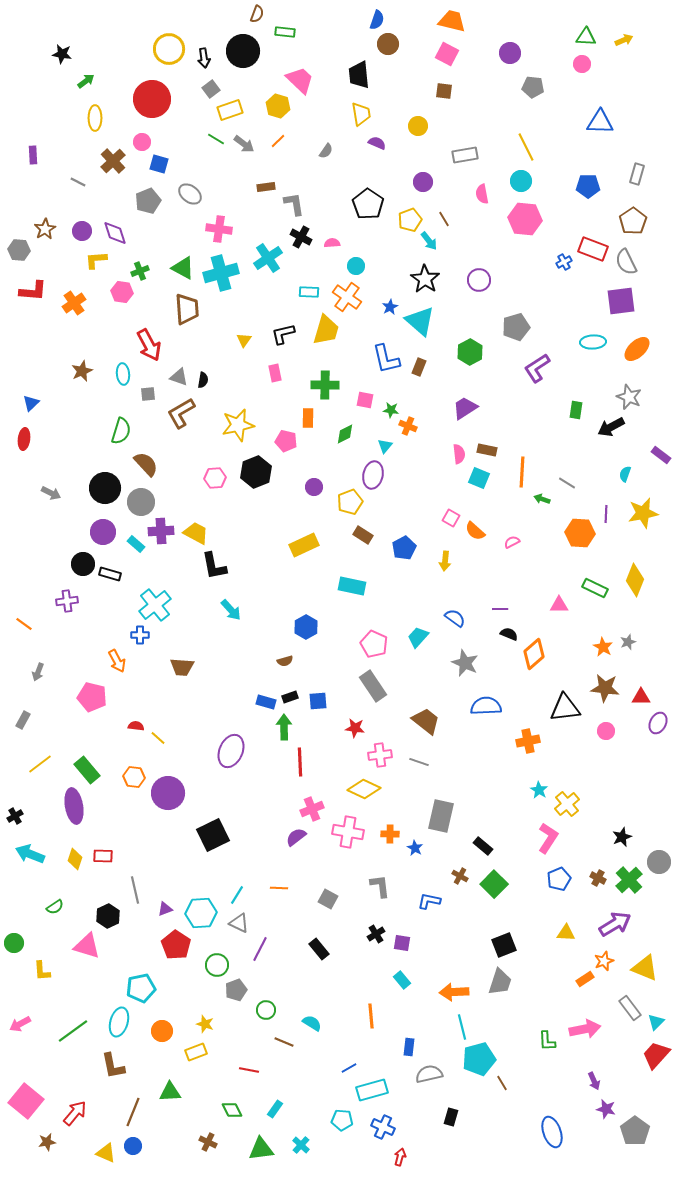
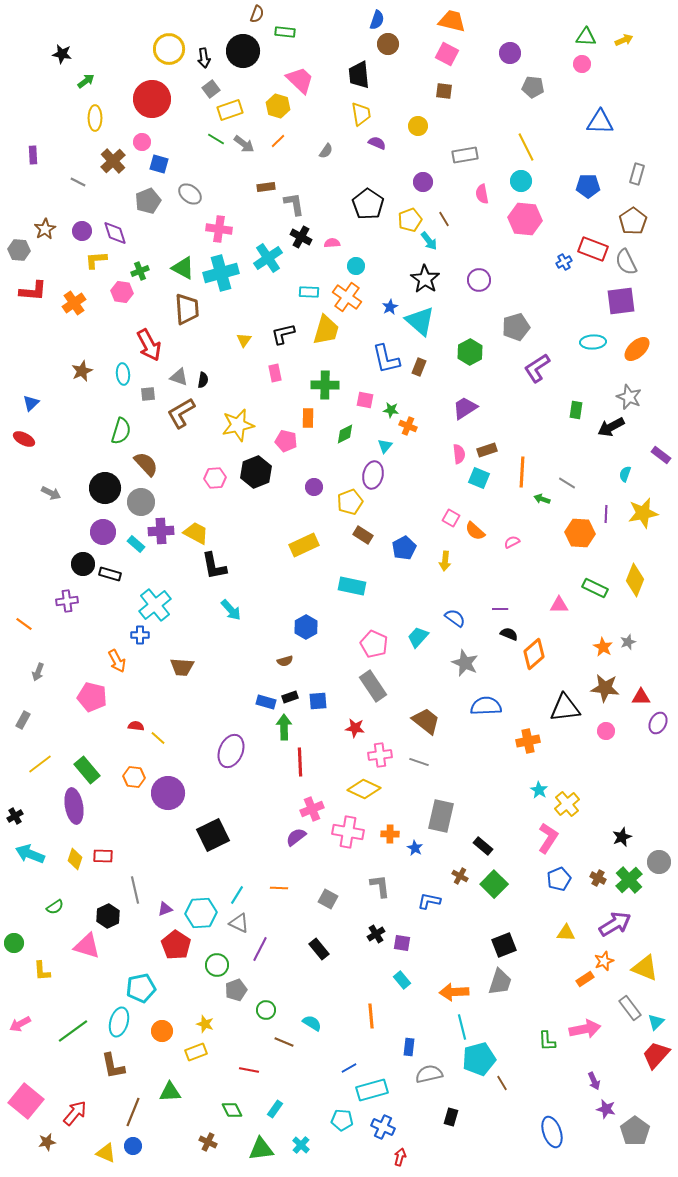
red ellipse at (24, 439): rotated 70 degrees counterclockwise
brown rectangle at (487, 450): rotated 30 degrees counterclockwise
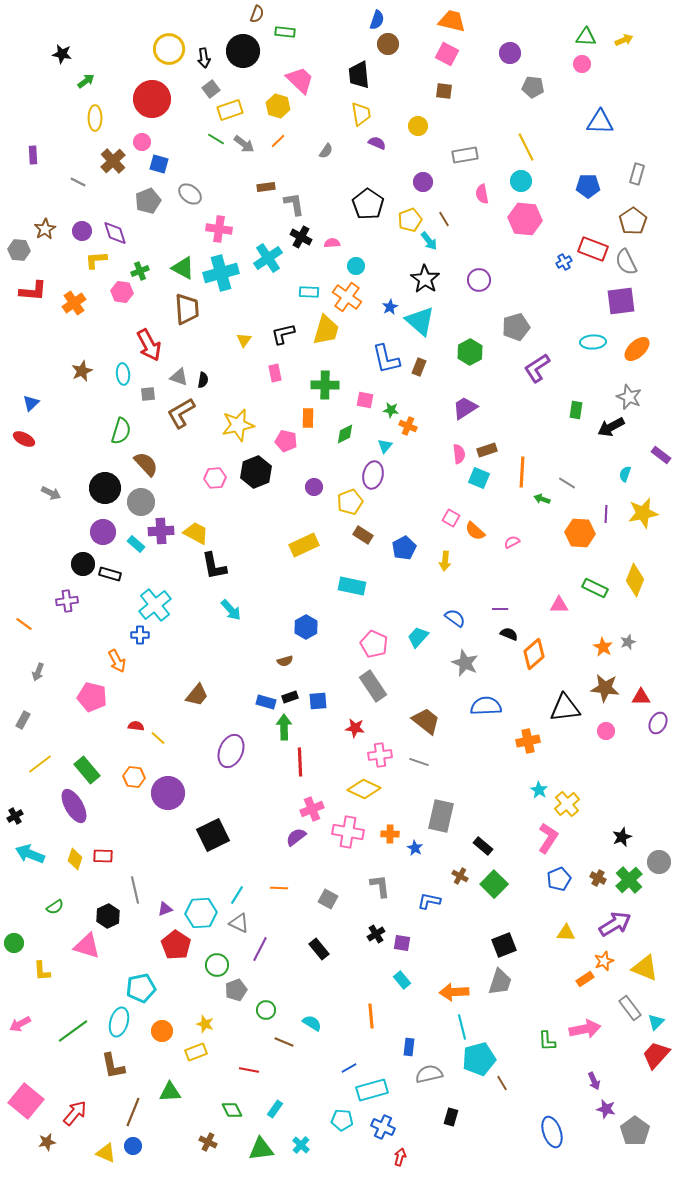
brown trapezoid at (182, 667): moved 15 px right, 28 px down; rotated 55 degrees counterclockwise
purple ellipse at (74, 806): rotated 20 degrees counterclockwise
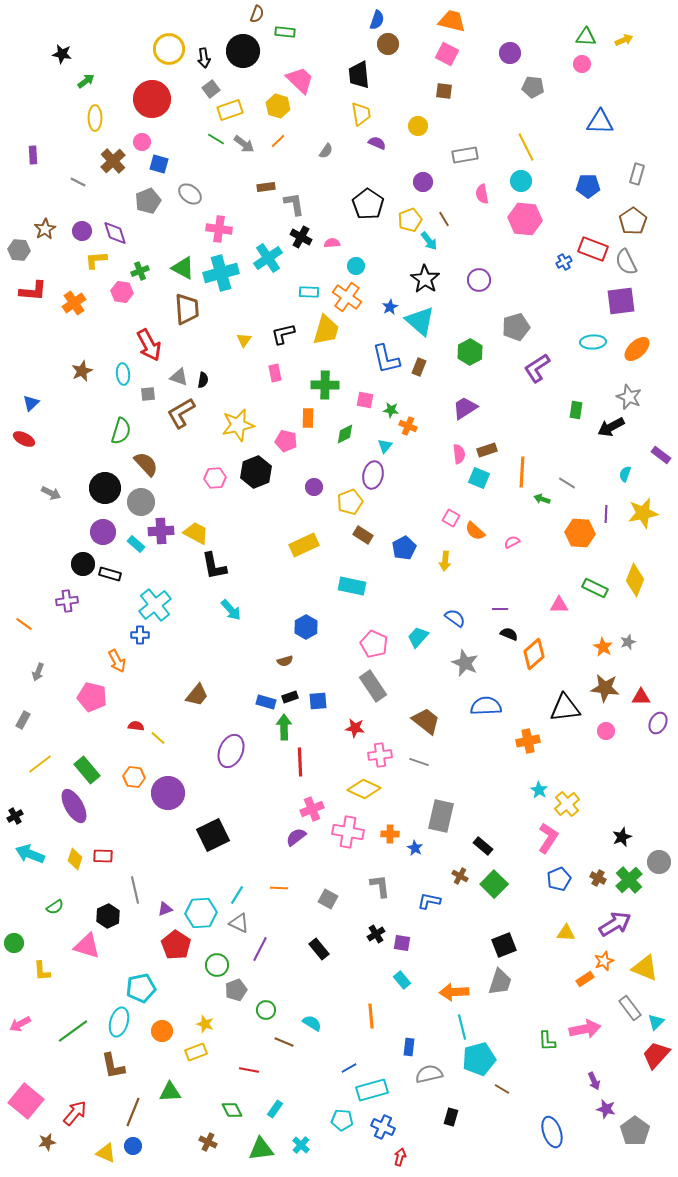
brown line at (502, 1083): moved 6 px down; rotated 28 degrees counterclockwise
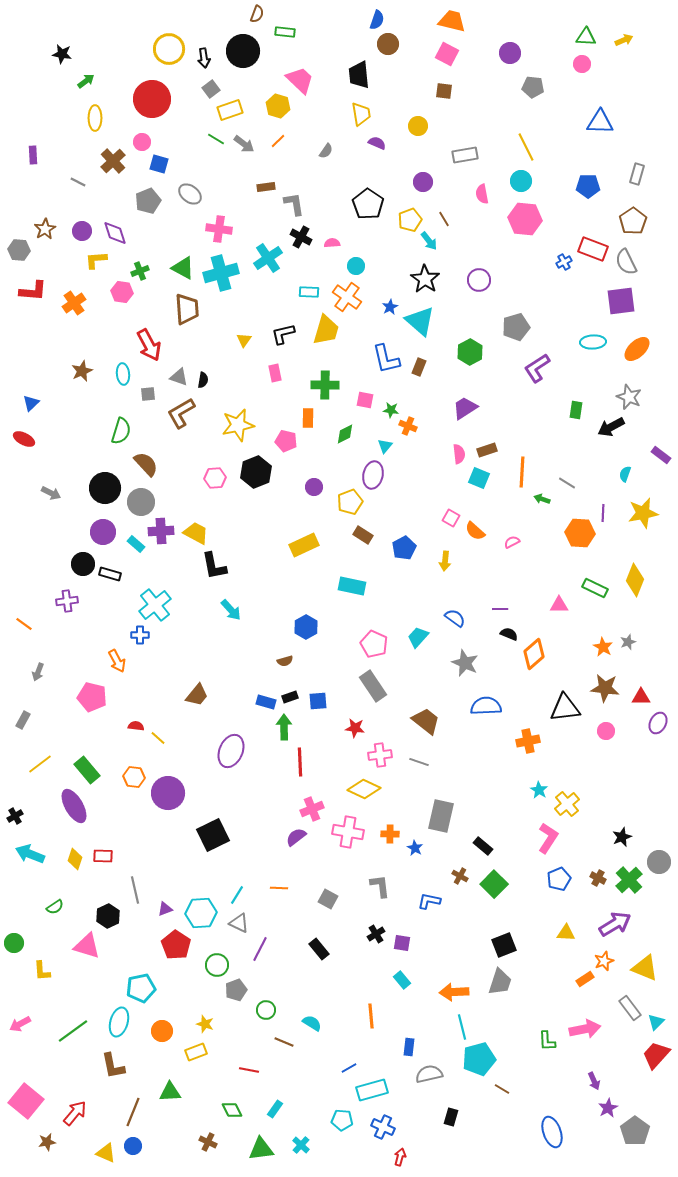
purple line at (606, 514): moved 3 px left, 1 px up
purple star at (606, 1109): moved 2 px right, 1 px up; rotated 30 degrees clockwise
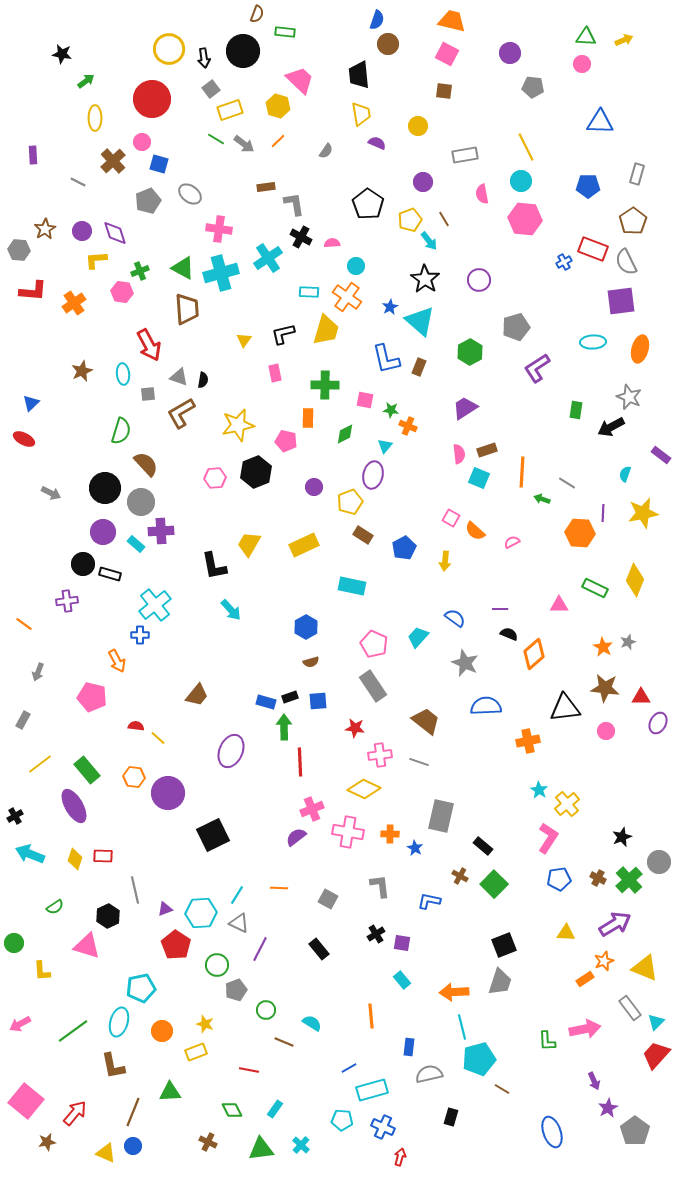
orange ellipse at (637, 349): moved 3 px right; rotated 32 degrees counterclockwise
yellow trapezoid at (196, 533): moved 53 px right, 11 px down; rotated 88 degrees counterclockwise
brown semicircle at (285, 661): moved 26 px right, 1 px down
blue pentagon at (559, 879): rotated 15 degrees clockwise
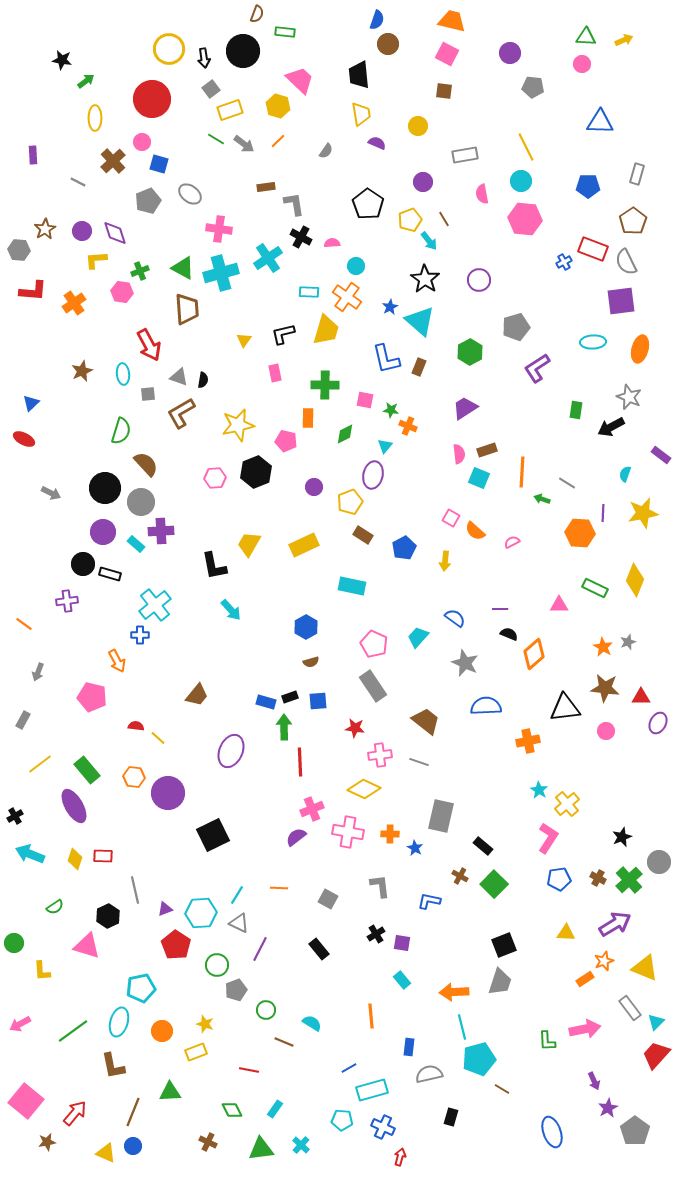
black star at (62, 54): moved 6 px down
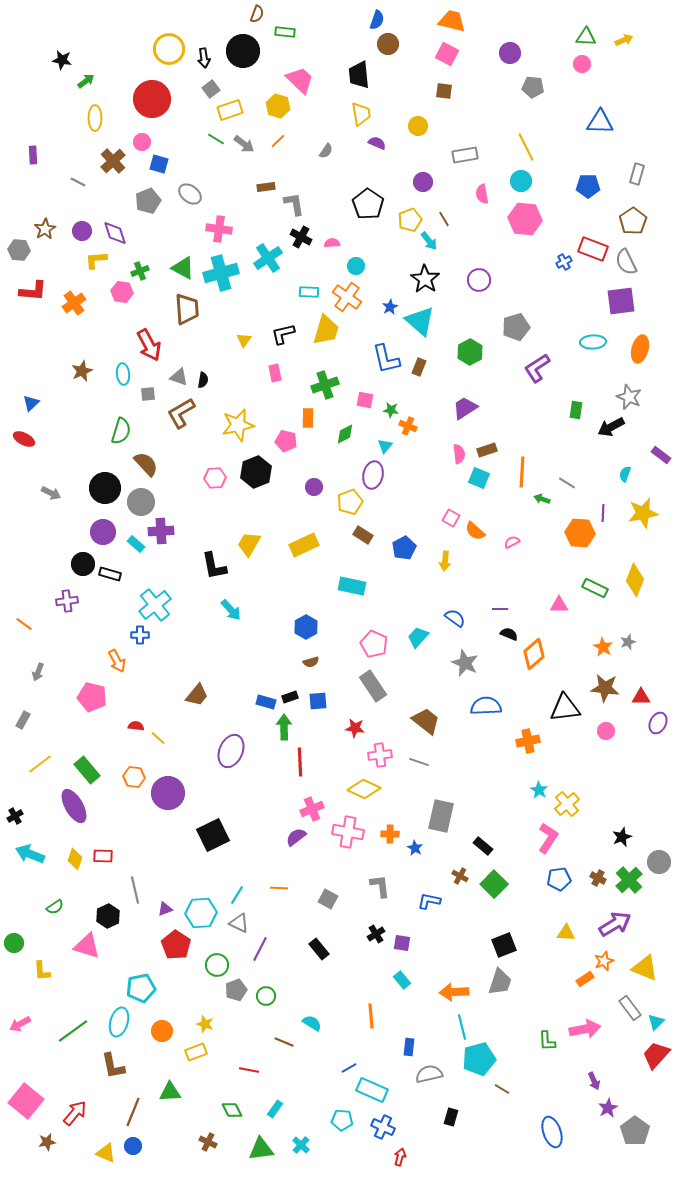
green cross at (325, 385): rotated 20 degrees counterclockwise
green circle at (266, 1010): moved 14 px up
cyan rectangle at (372, 1090): rotated 40 degrees clockwise
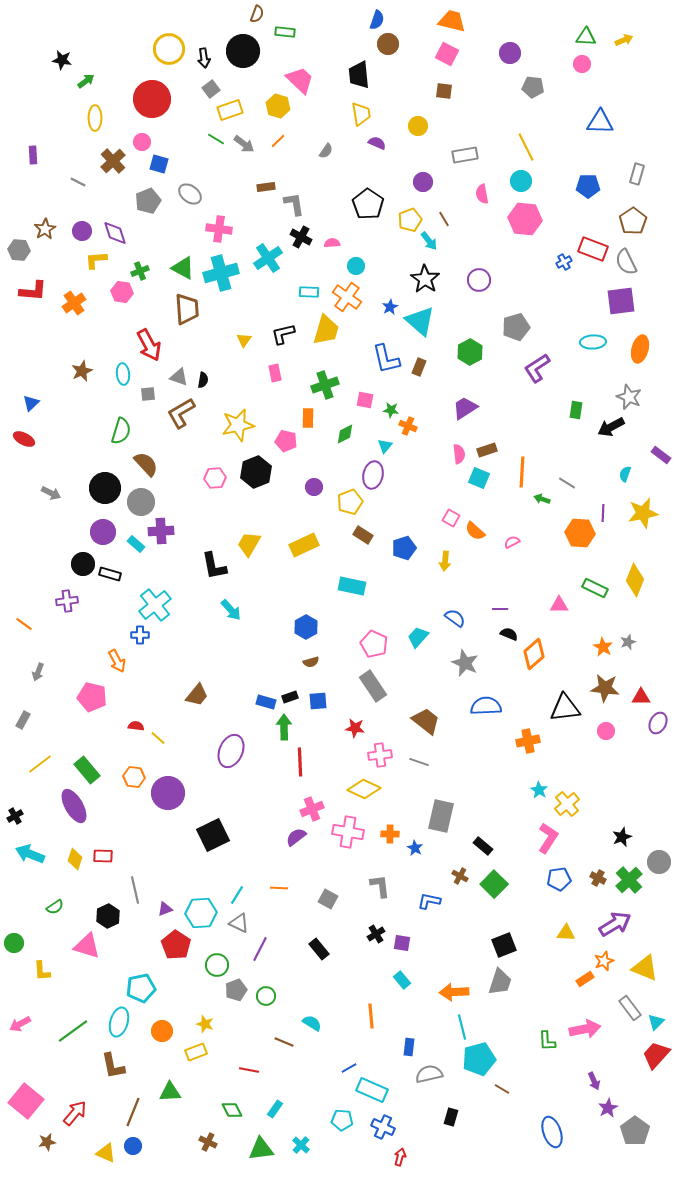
blue pentagon at (404, 548): rotated 10 degrees clockwise
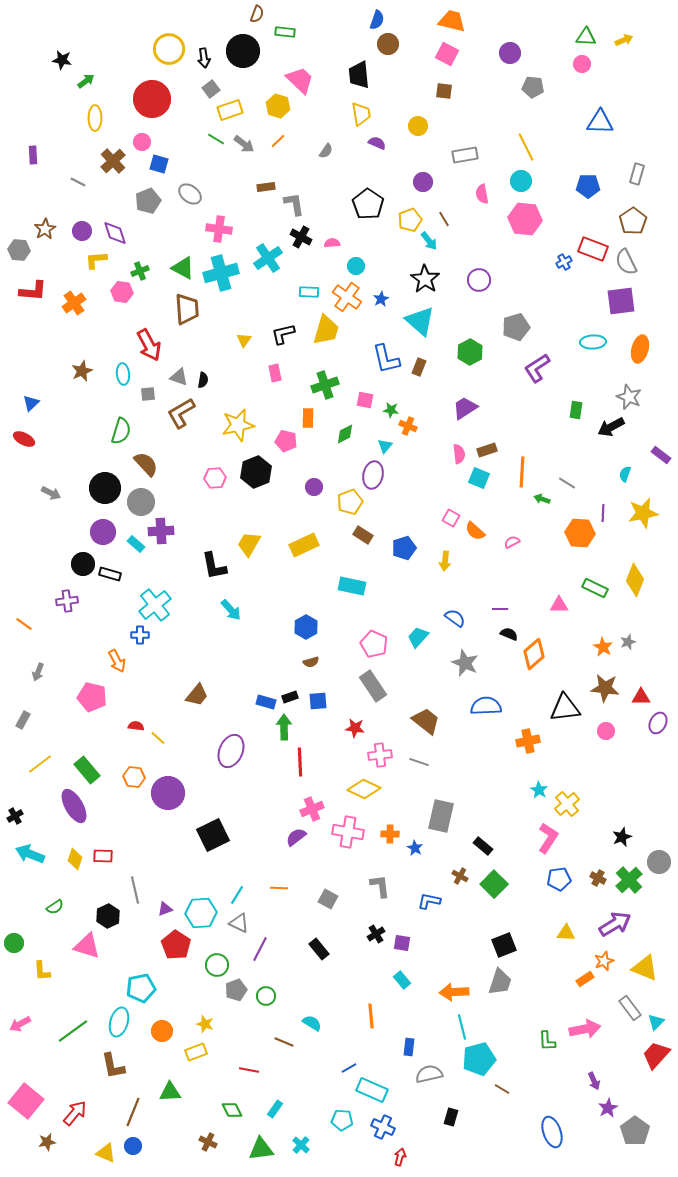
blue star at (390, 307): moved 9 px left, 8 px up
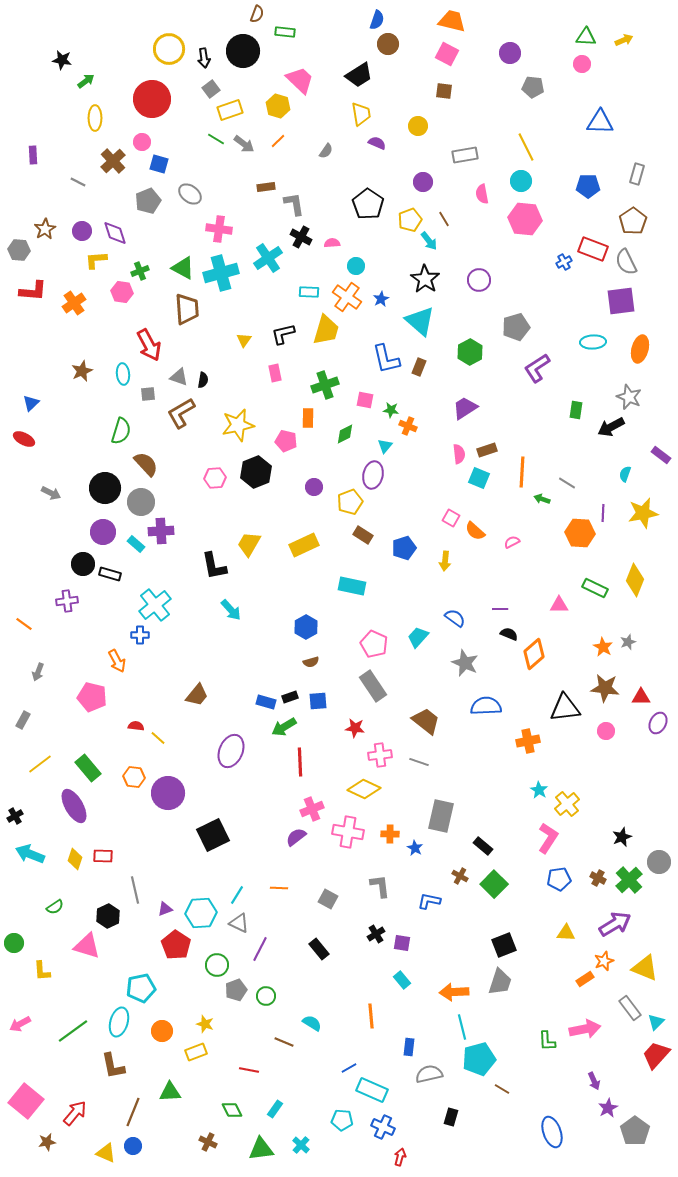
black trapezoid at (359, 75): rotated 116 degrees counterclockwise
green arrow at (284, 727): rotated 120 degrees counterclockwise
green rectangle at (87, 770): moved 1 px right, 2 px up
